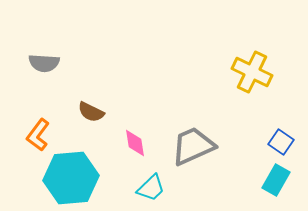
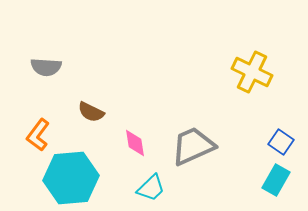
gray semicircle: moved 2 px right, 4 px down
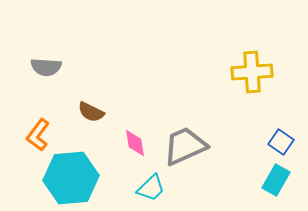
yellow cross: rotated 30 degrees counterclockwise
gray trapezoid: moved 8 px left
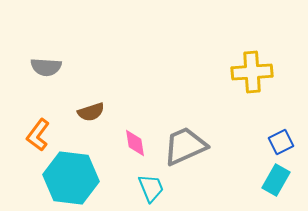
brown semicircle: rotated 44 degrees counterclockwise
blue square: rotated 30 degrees clockwise
cyan hexagon: rotated 12 degrees clockwise
cyan trapezoid: rotated 68 degrees counterclockwise
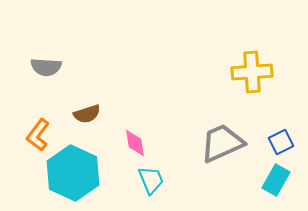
brown semicircle: moved 4 px left, 2 px down
gray trapezoid: moved 37 px right, 3 px up
cyan hexagon: moved 2 px right, 5 px up; rotated 18 degrees clockwise
cyan trapezoid: moved 8 px up
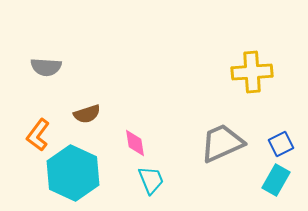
blue square: moved 2 px down
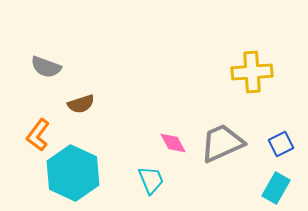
gray semicircle: rotated 16 degrees clockwise
brown semicircle: moved 6 px left, 10 px up
pink diamond: moved 38 px right; rotated 20 degrees counterclockwise
cyan rectangle: moved 8 px down
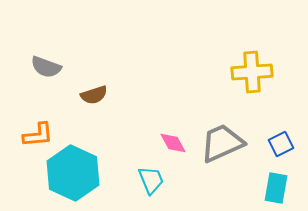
brown semicircle: moved 13 px right, 9 px up
orange L-shape: rotated 132 degrees counterclockwise
cyan rectangle: rotated 20 degrees counterclockwise
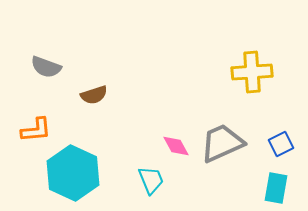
orange L-shape: moved 2 px left, 5 px up
pink diamond: moved 3 px right, 3 px down
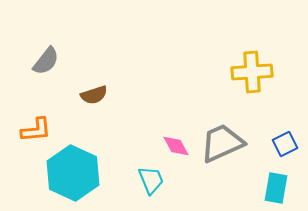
gray semicircle: moved 6 px up; rotated 72 degrees counterclockwise
blue square: moved 4 px right
